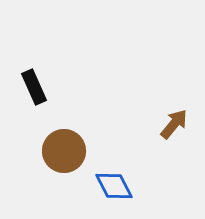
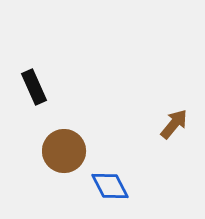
blue diamond: moved 4 px left
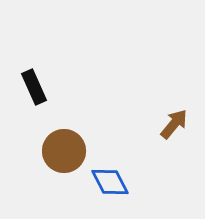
blue diamond: moved 4 px up
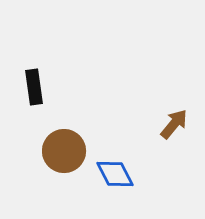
black rectangle: rotated 16 degrees clockwise
blue diamond: moved 5 px right, 8 px up
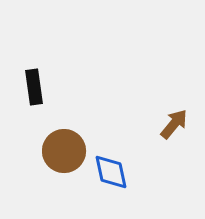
blue diamond: moved 4 px left, 2 px up; rotated 15 degrees clockwise
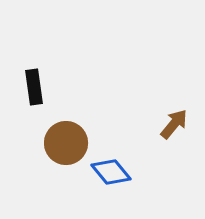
brown circle: moved 2 px right, 8 px up
blue diamond: rotated 27 degrees counterclockwise
